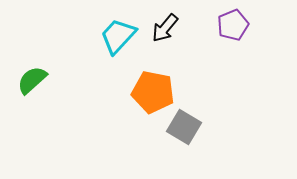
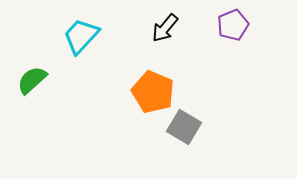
cyan trapezoid: moved 37 px left
orange pentagon: rotated 12 degrees clockwise
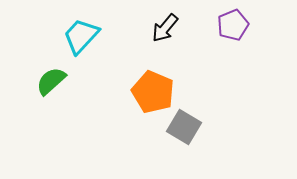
green semicircle: moved 19 px right, 1 px down
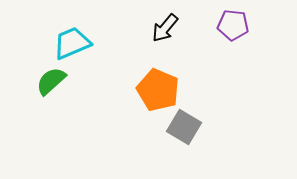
purple pentagon: rotated 28 degrees clockwise
cyan trapezoid: moved 9 px left, 7 px down; rotated 24 degrees clockwise
orange pentagon: moved 5 px right, 2 px up
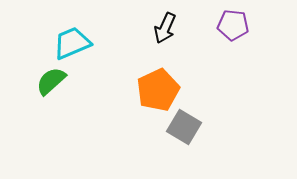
black arrow: rotated 16 degrees counterclockwise
orange pentagon: rotated 24 degrees clockwise
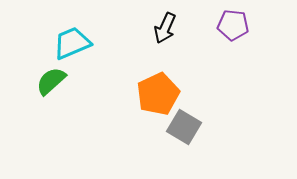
orange pentagon: moved 4 px down
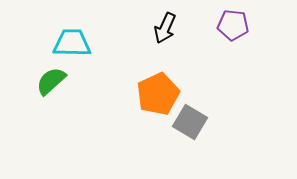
cyan trapezoid: rotated 24 degrees clockwise
gray square: moved 6 px right, 5 px up
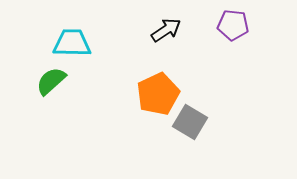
black arrow: moved 1 px right, 2 px down; rotated 148 degrees counterclockwise
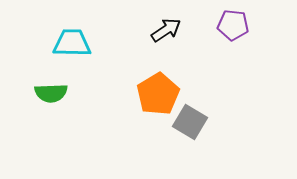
green semicircle: moved 12 px down; rotated 140 degrees counterclockwise
orange pentagon: rotated 6 degrees counterclockwise
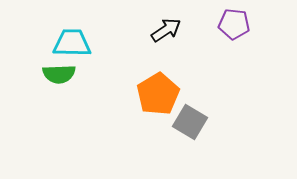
purple pentagon: moved 1 px right, 1 px up
green semicircle: moved 8 px right, 19 px up
